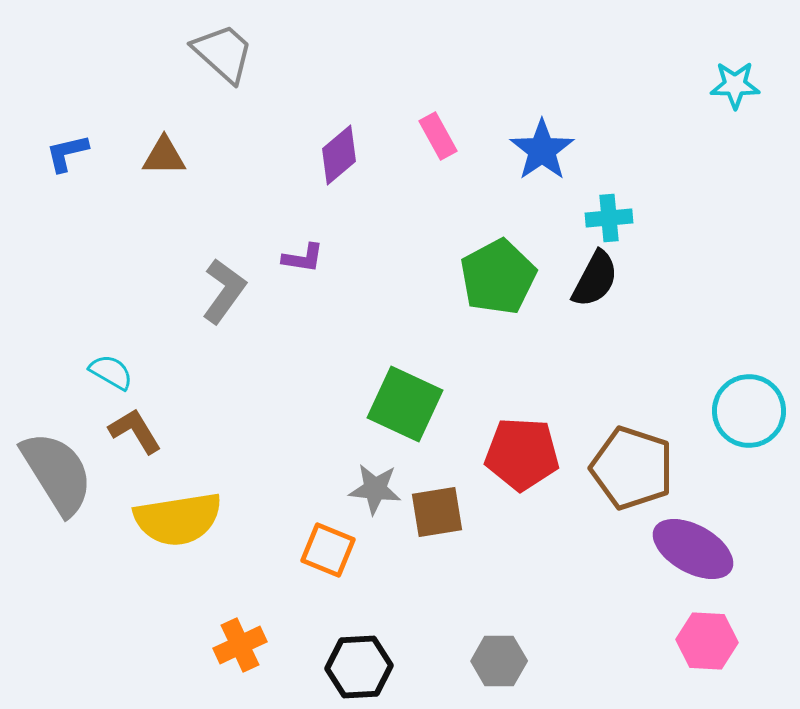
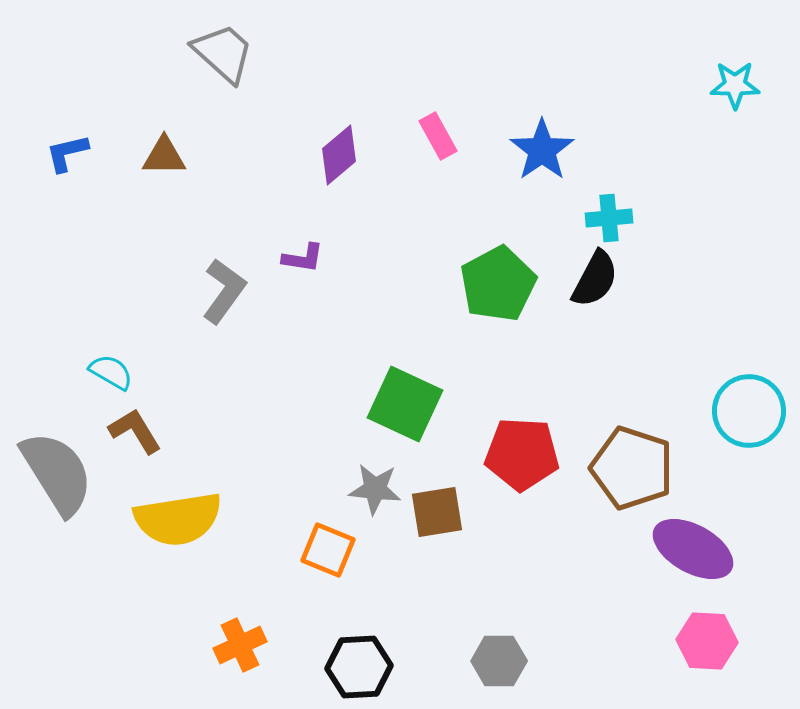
green pentagon: moved 7 px down
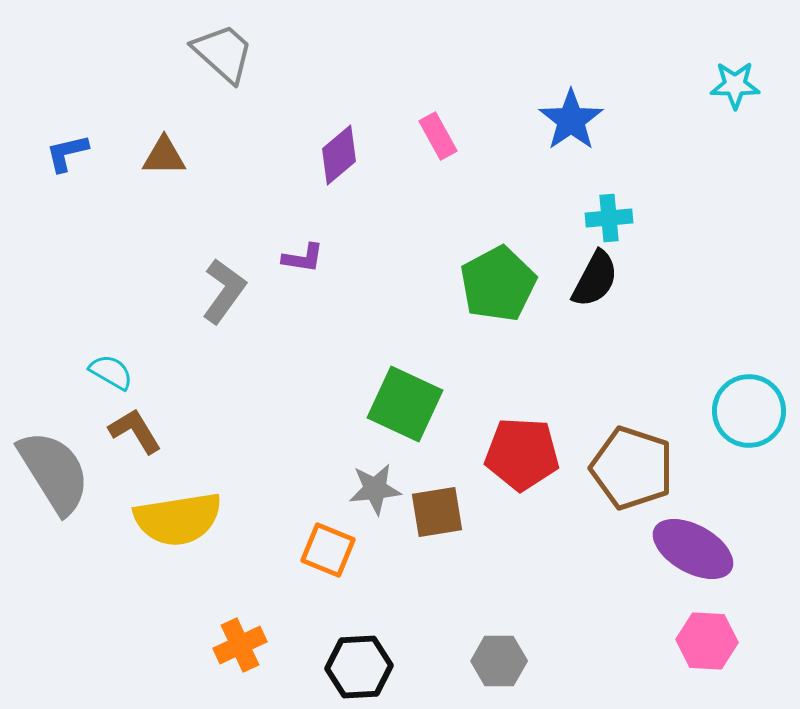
blue star: moved 29 px right, 30 px up
gray semicircle: moved 3 px left, 1 px up
gray star: rotated 12 degrees counterclockwise
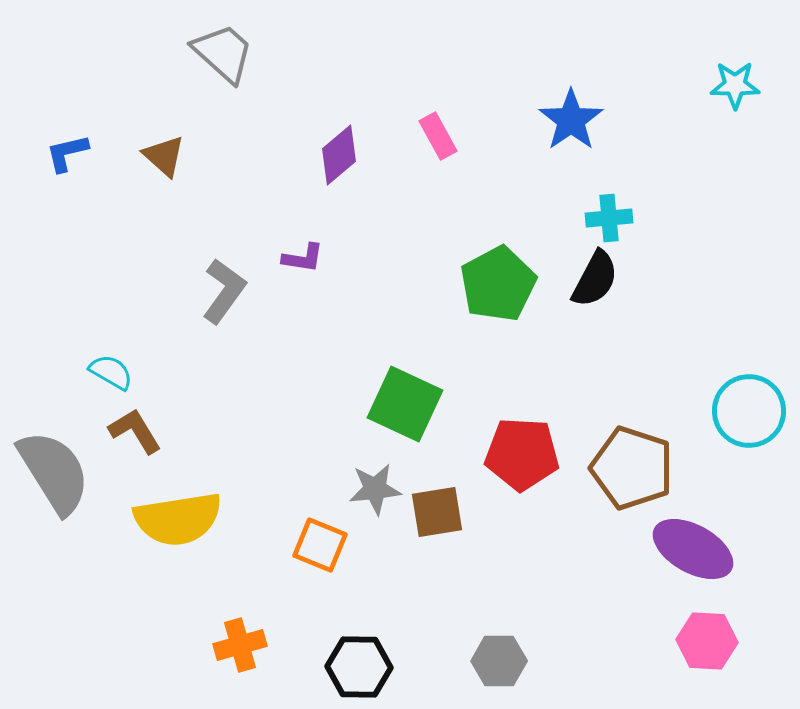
brown triangle: rotated 42 degrees clockwise
orange square: moved 8 px left, 5 px up
orange cross: rotated 9 degrees clockwise
black hexagon: rotated 4 degrees clockwise
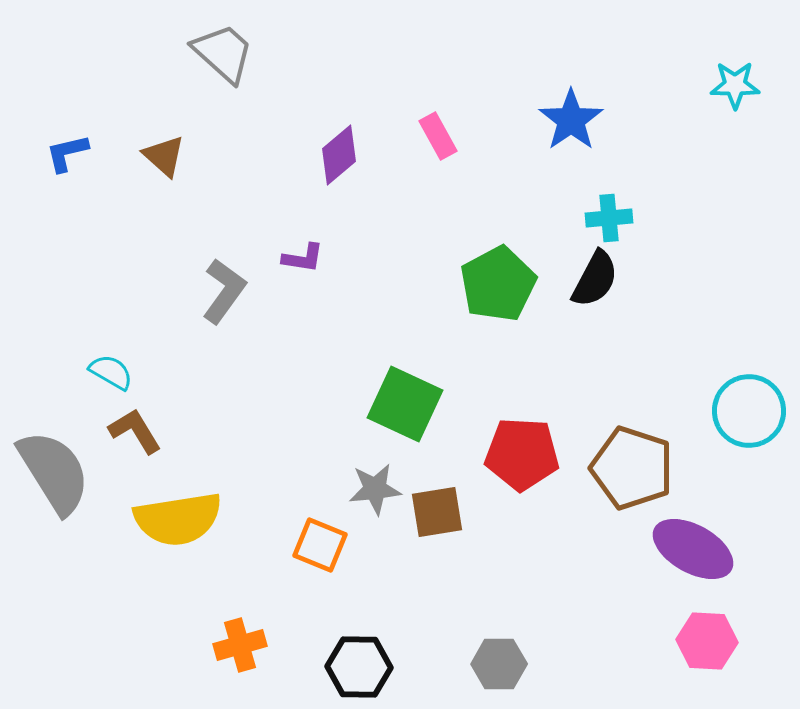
gray hexagon: moved 3 px down
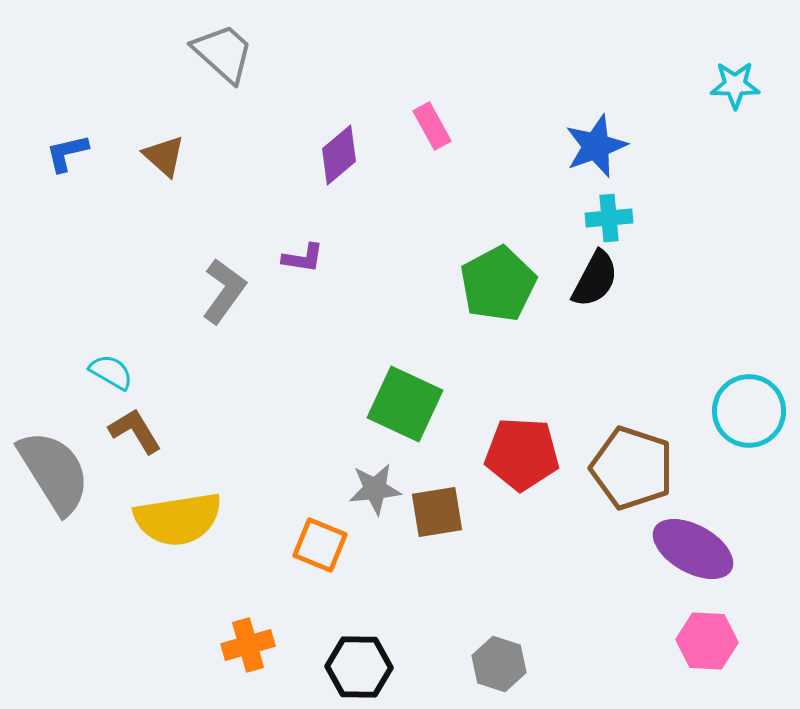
blue star: moved 25 px right, 26 px down; rotated 14 degrees clockwise
pink rectangle: moved 6 px left, 10 px up
orange cross: moved 8 px right
gray hexagon: rotated 18 degrees clockwise
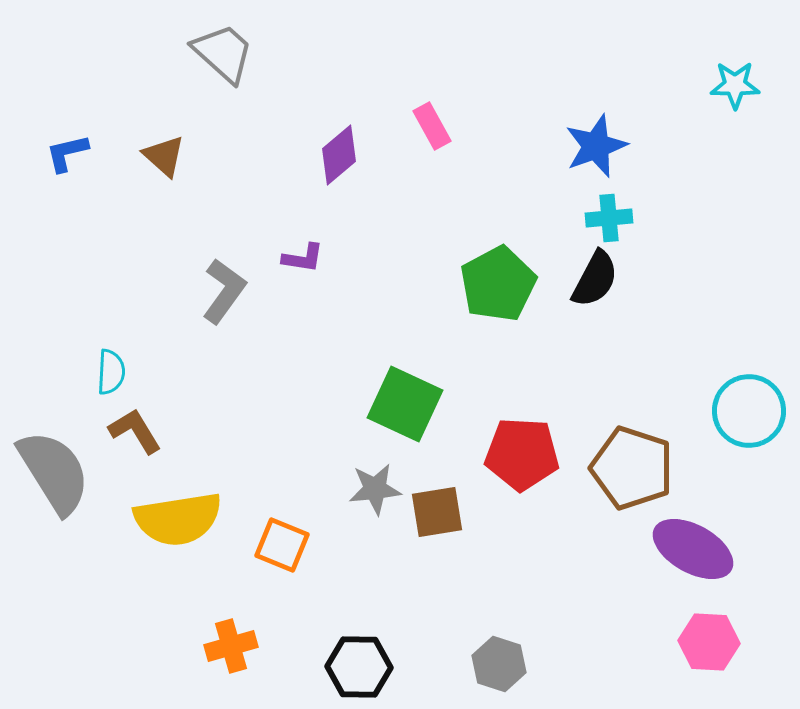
cyan semicircle: rotated 63 degrees clockwise
orange square: moved 38 px left
pink hexagon: moved 2 px right, 1 px down
orange cross: moved 17 px left, 1 px down
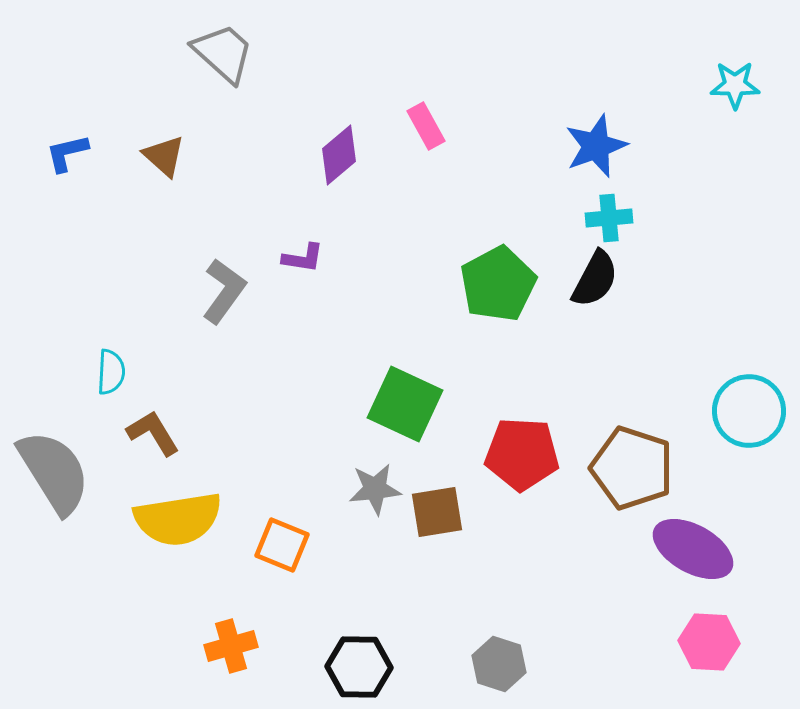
pink rectangle: moved 6 px left
brown L-shape: moved 18 px right, 2 px down
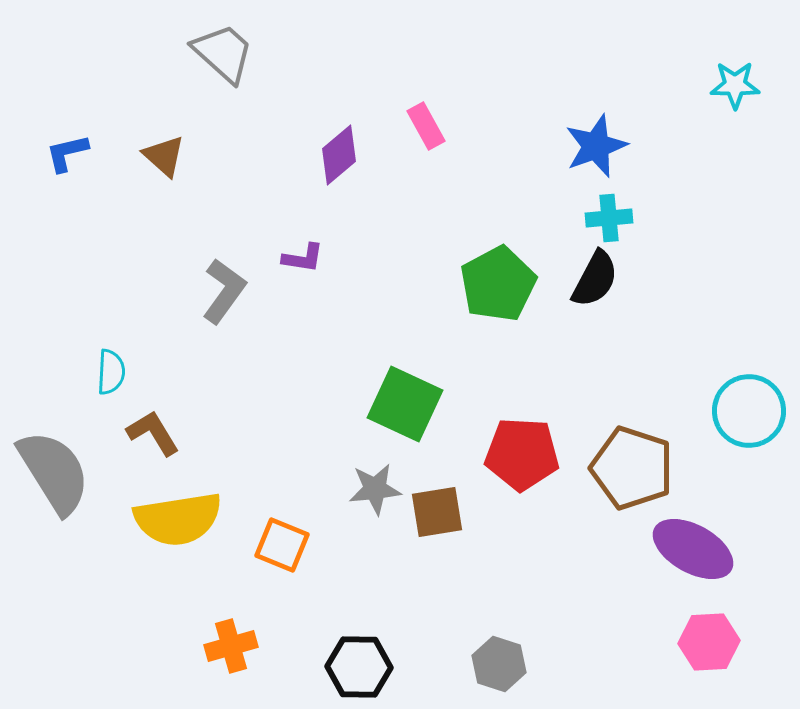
pink hexagon: rotated 6 degrees counterclockwise
